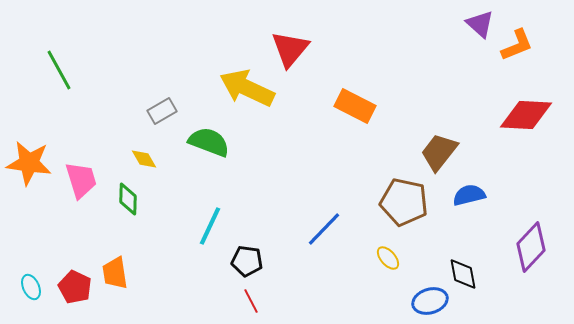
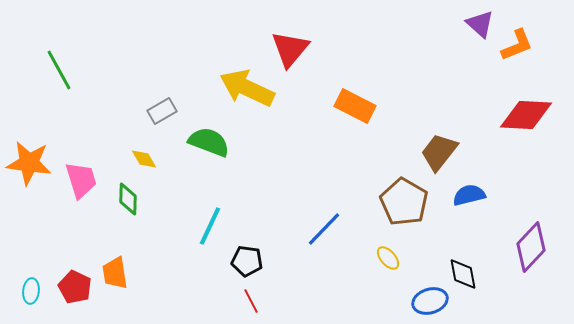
brown pentagon: rotated 18 degrees clockwise
cyan ellipse: moved 4 px down; rotated 30 degrees clockwise
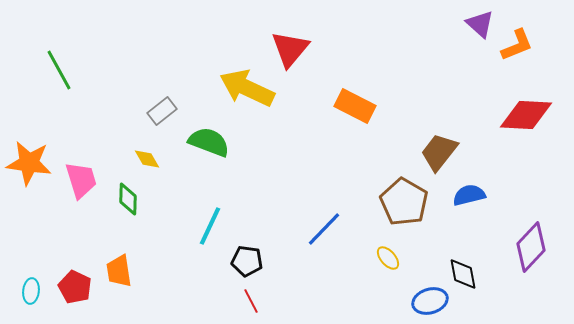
gray rectangle: rotated 8 degrees counterclockwise
yellow diamond: moved 3 px right
orange trapezoid: moved 4 px right, 2 px up
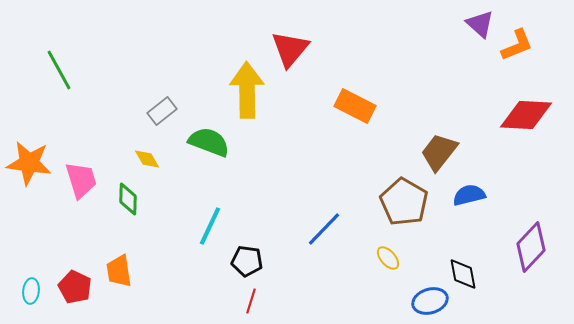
yellow arrow: moved 2 px down; rotated 64 degrees clockwise
red line: rotated 45 degrees clockwise
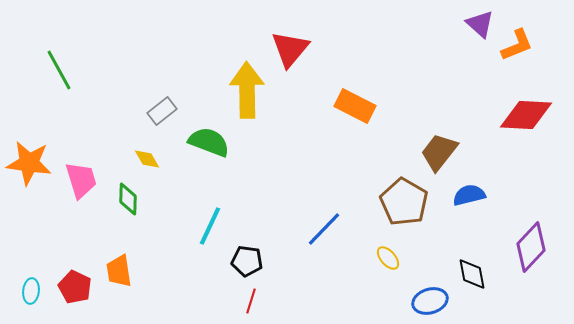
black diamond: moved 9 px right
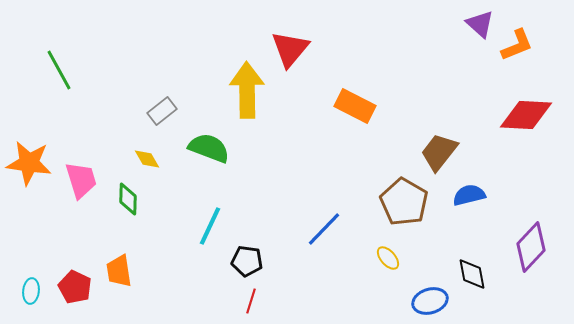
green semicircle: moved 6 px down
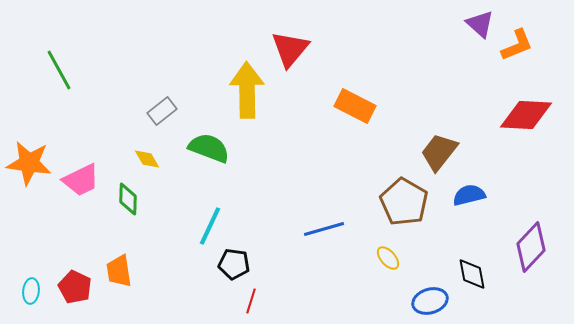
pink trapezoid: rotated 81 degrees clockwise
blue line: rotated 30 degrees clockwise
black pentagon: moved 13 px left, 3 px down
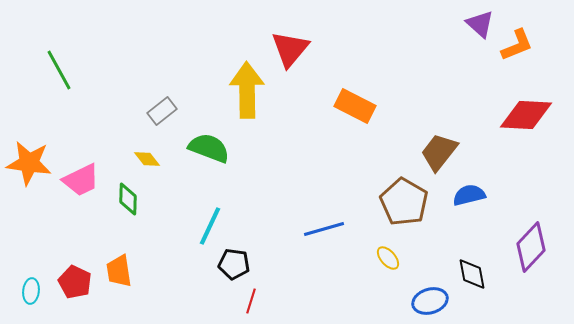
yellow diamond: rotated 8 degrees counterclockwise
red pentagon: moved 5 px up
